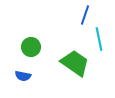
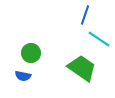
cyan line: rotated 45 degrees counterclockwise
green circle: moved 6 px down
green trapezoid: moved 7 px right, 5 px down
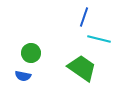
blue line: moved 1 px left, 2 px down
cyan line: rotated 20 degrees counterclockwise
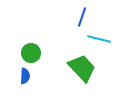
blue line: moved 2 px left
green trapezoid: rotated 12 degrees clockwise
blue semicircle: moved 2 px right; rotated 98 degrees counterclockwise
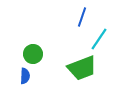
cyan line: rotated 70 degrees counterclockwise
green circle: moved 2 px right, 1 px down
green trapezoid: rotated 112 degrees clockwise
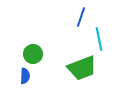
blue line: moved 1 px left
cyan line: rotated 45 degrees counterclockwise
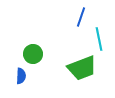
blue semicircle: moved 4 px left
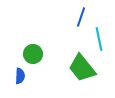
green trapezoid: rotated 72 degrees clockwise
blue semicircle: moved 1 px left
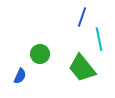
blue line: moved 1 px right
green circle: moved 7 px right
blue semicircle: rotated 21 degrees clockwise
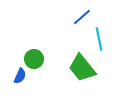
blue line: rotated 30 degrees clockwise
green circle: moved 6 px left, 5 px down
